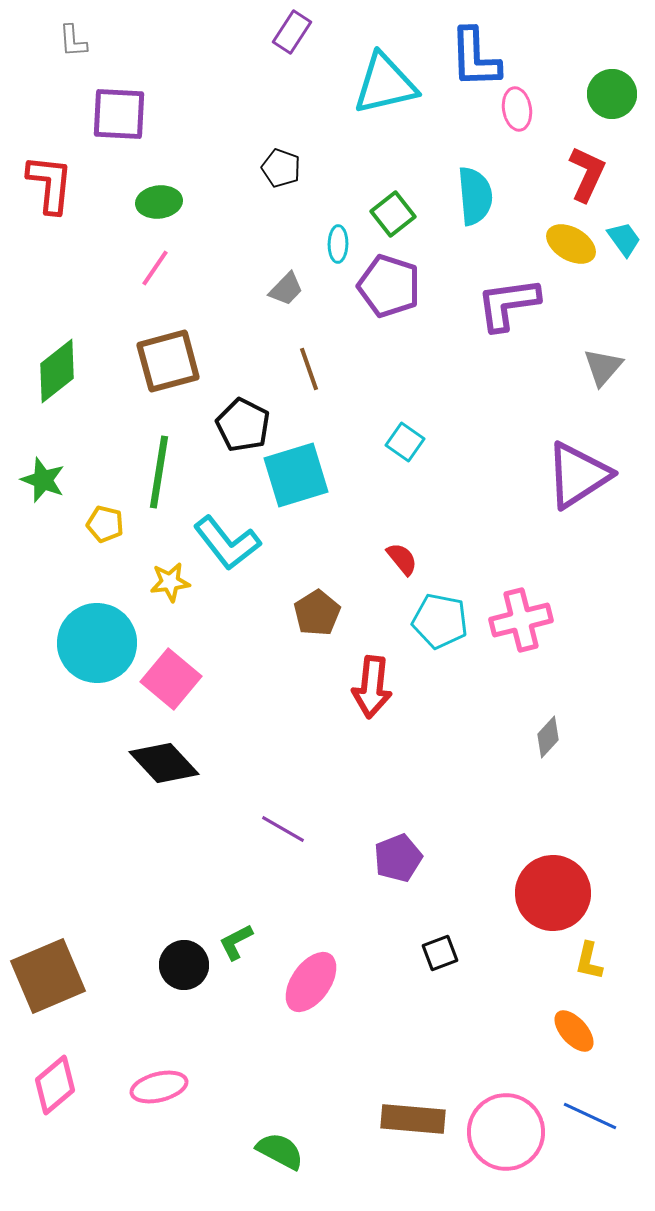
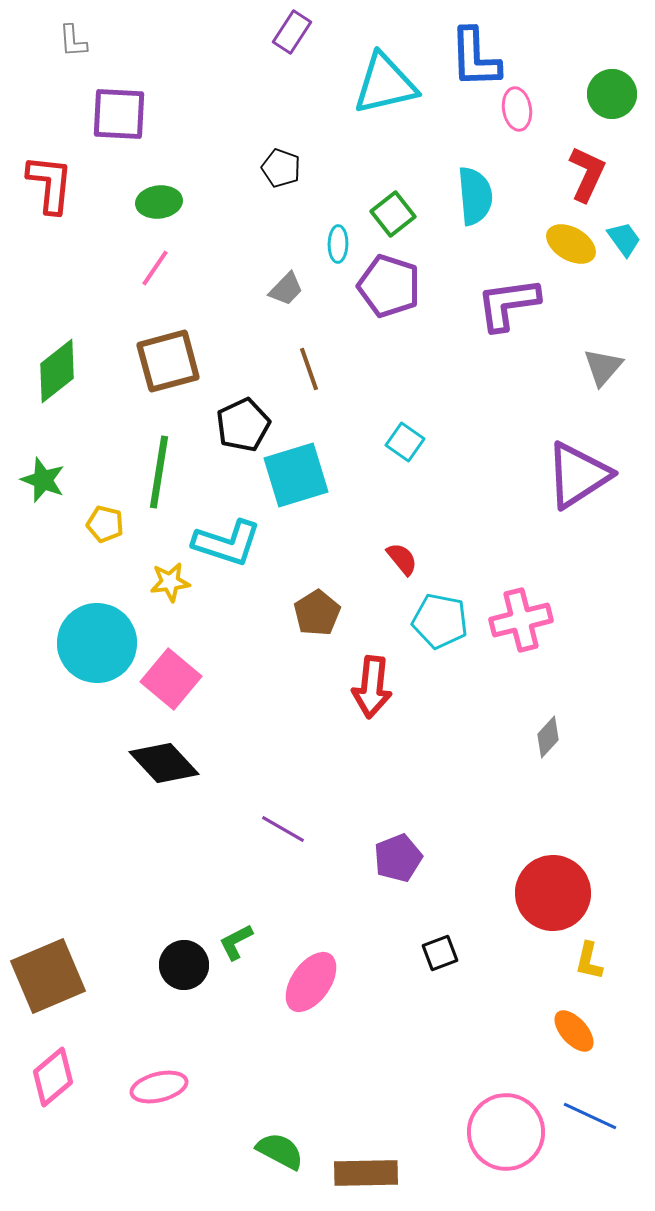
black pentagon at (243, 425): rotated 20 degrees clockwise
cyan L-shape at (227, 543): rotated 34 degrees counterclockwise
pink diamond at (55, 1085): moved 2 px left, 8 px up
brown rectangle at (413, 1119): moved 47 px left, 54 px down; rotated 6 degrees counterclockwise
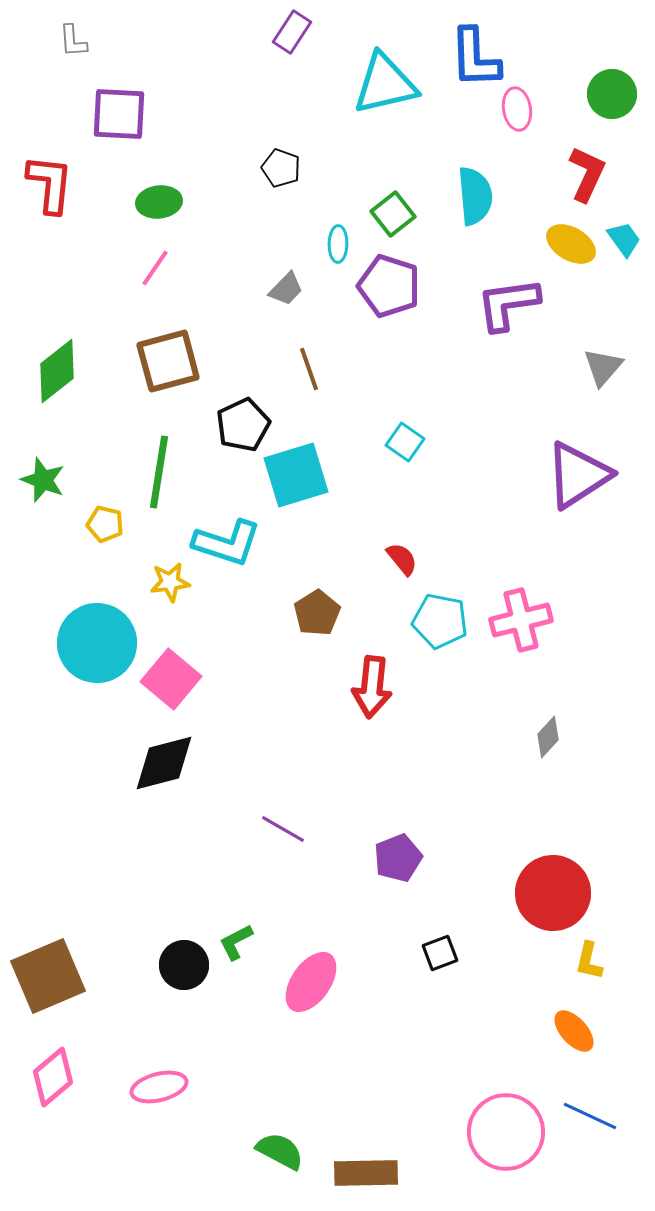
black diamond at (164, 763): rotated 62 degrees counterclockwise
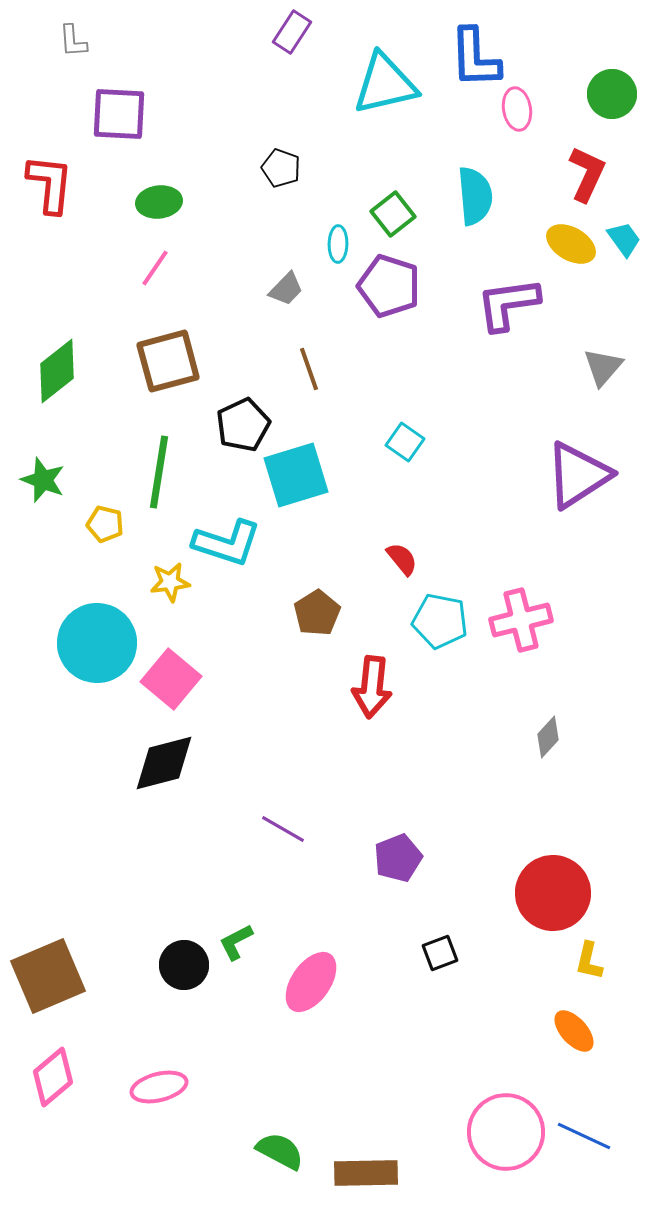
blue line at (590, 1116): moved 6 px left, 20 px down
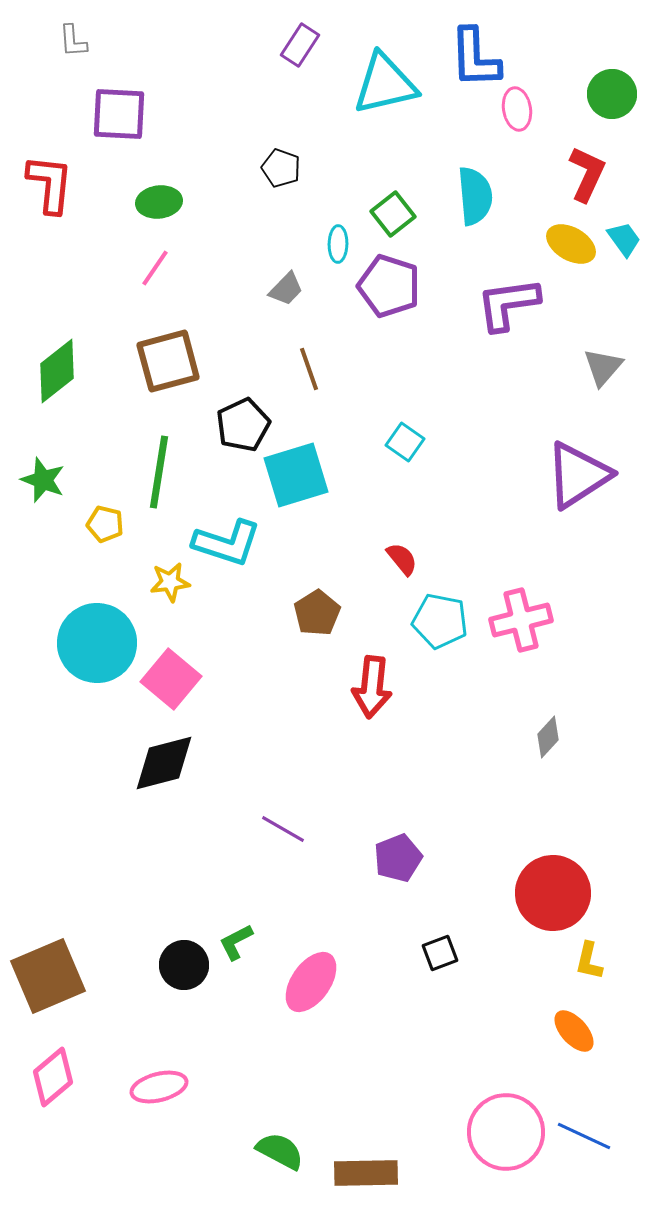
purple rectangle at (292, 32): moved 8 px right, 13 px down
